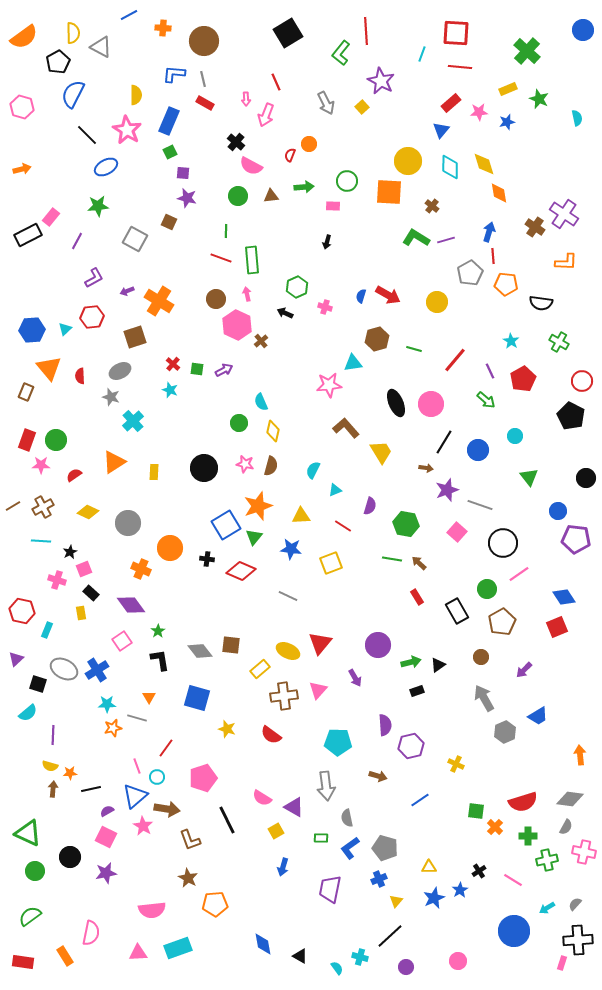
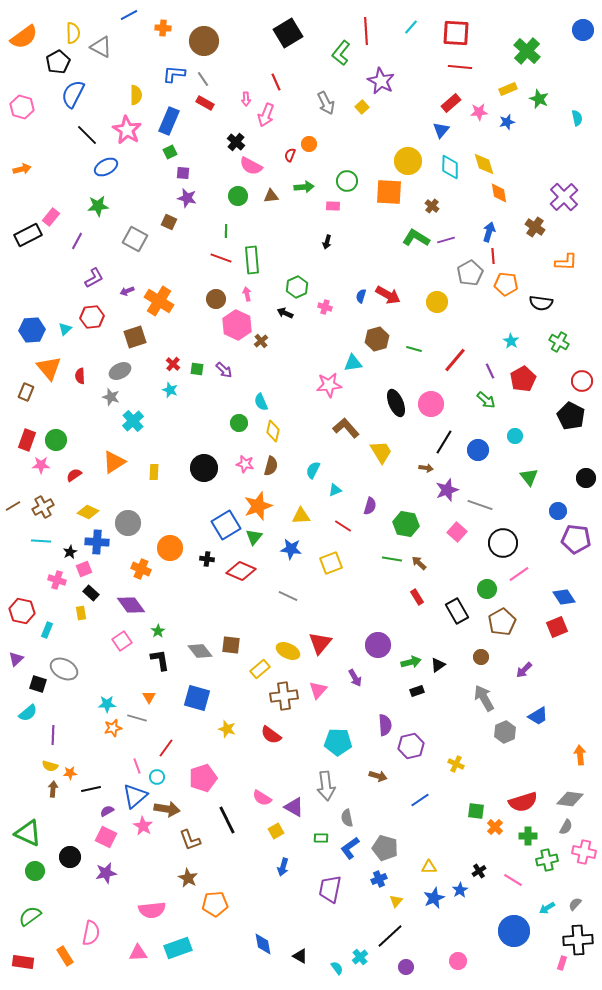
cyan line at (422, 54): moved 11 px left, 27 px up; rotated 21 degrees clockwise
gray line at (203, 79): rotated 21 degrees counterclockwise
purple cross at (564, 214): moved 17 px up; rotated 12 degrees clockwise
purple arrow at (224, 370): rotated 72 degrees clockwise
blue cross at (97, 670): moved 128 px up; rotated 35 degrees clockwise
cyan cross at (360, 957): rotated 35 degrees clockwise
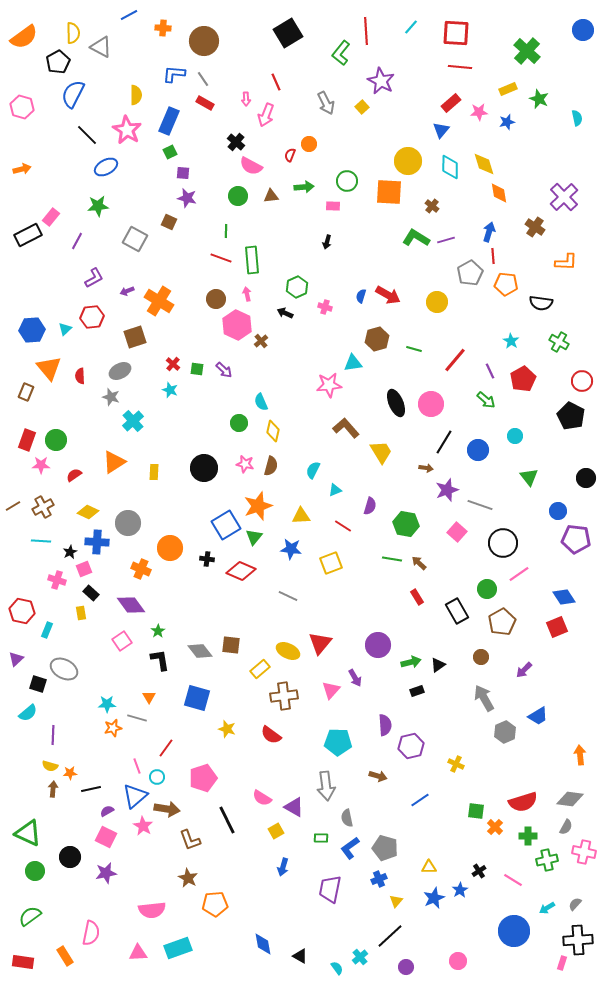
pink triangle at (318, 690): moved 13 px right
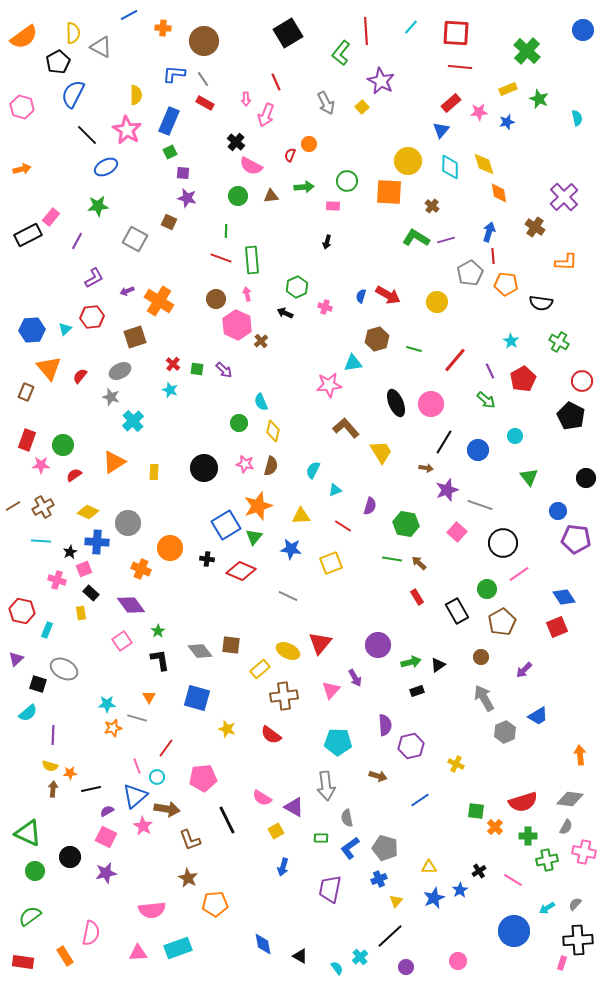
red semicircle at (80, 376): rotated 42 degrees clockwise
green circle at (56, 440): moved 7 px right, 5 px down
pink pentagon at (203, 778): rotated 12 degrees clockwise
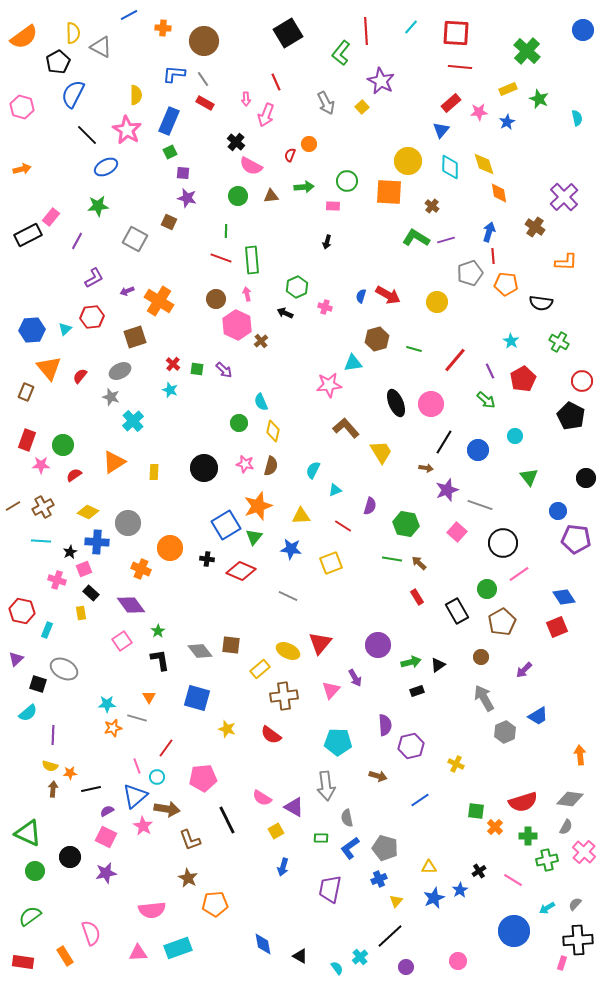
blue star at (507, 122): rotated 14 degrees counterclockwise
gray pentagon at (470, 273): rotated 10 degrees clockwise
pink cross at (584, 852): rotated 30 degrees clockwise
pink semicircle at (91, 933): rotated 30 degrees counterclockwise
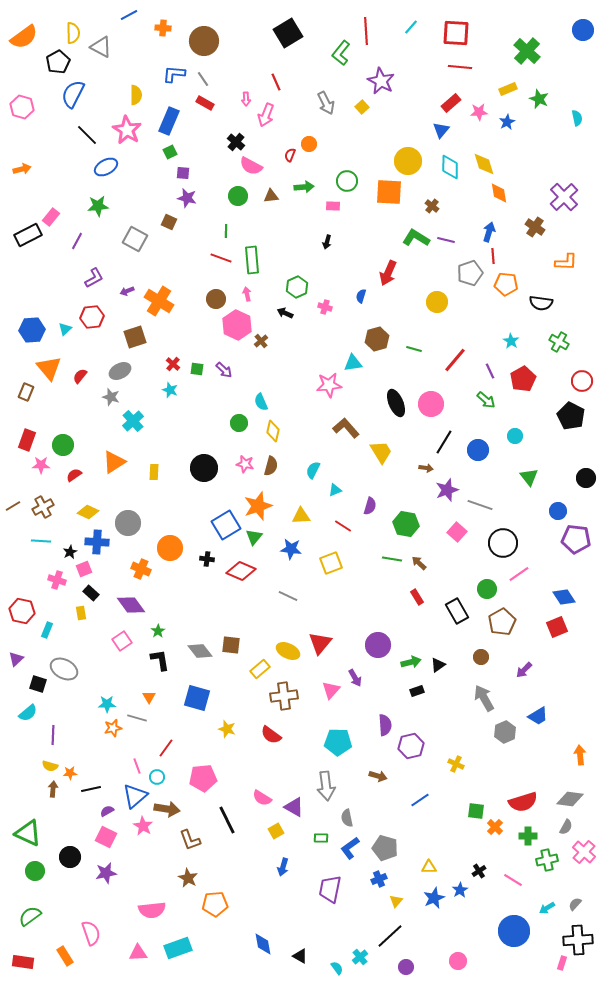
purple line at (446, 240): rotated 30 degrees clockwise
red arrow at (388, 295): moved 22 px up; rotated 85 degrees clockwise
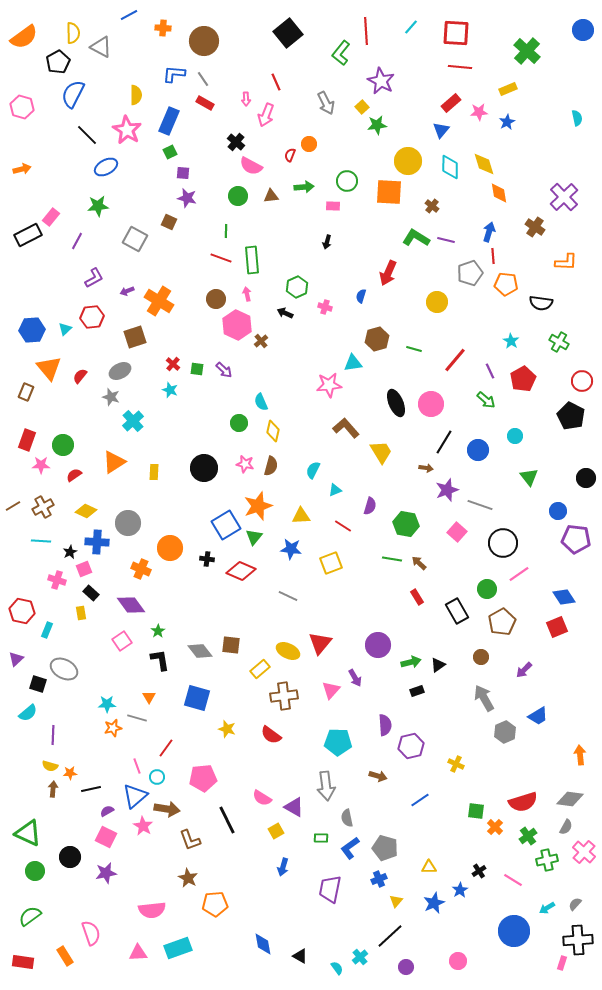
black square at (288, 33): rotated 8 degrees counterclockwise
green star at (539, 99): moved 162 px left, 26 px down; rotated 30 degrees counterclockwise
yellow diamond at (88, 512): moved 2 px left, 1 px up
green cross at (528, 836): rotated 36 degrees counterclockwise
blue star at (434, 898): moved 5 px down
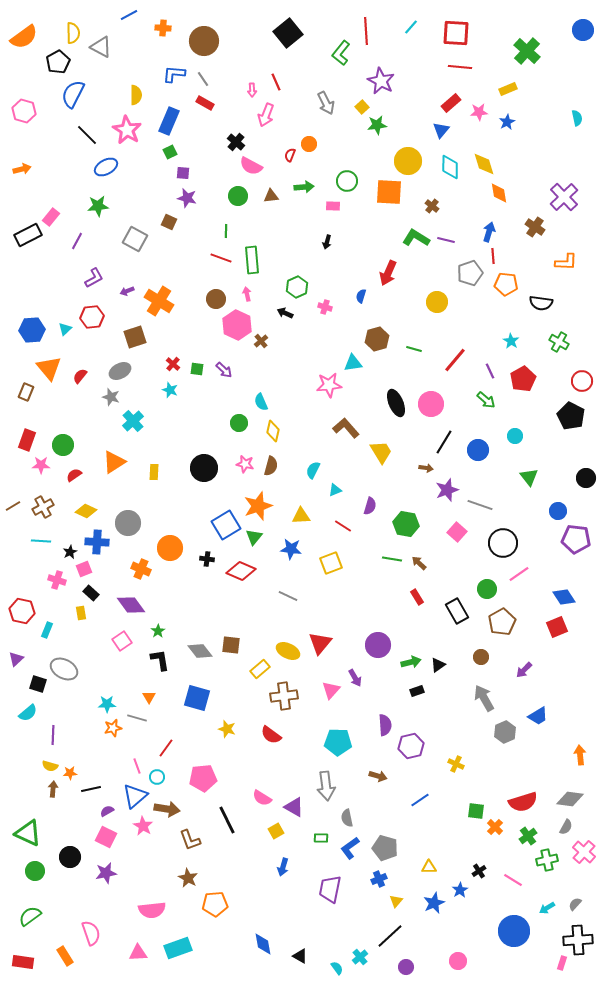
pink arrow at (246, 99): moved 6 px right, 9 px up
pink hexagon at (22, 107): moved 2 px right, 4 px down
